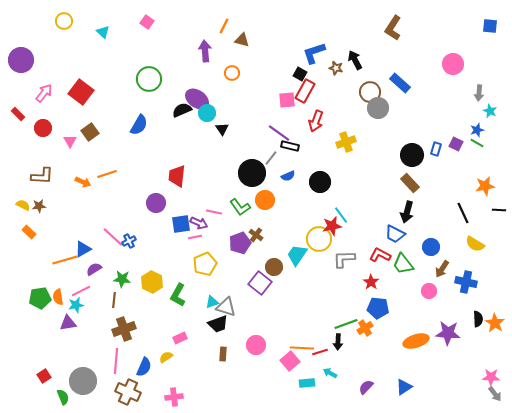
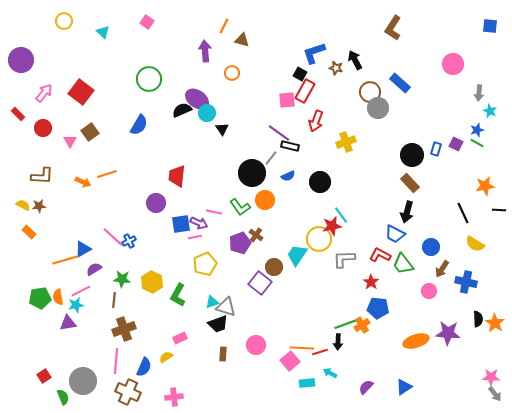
orange cross at (365, 328): moved 3 px left, 3 px up
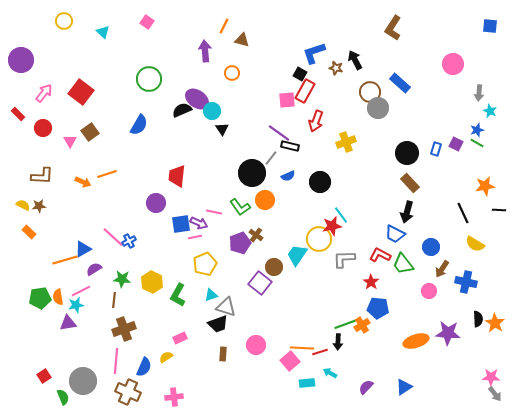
cyan circle at (207, 113): moved 5 px right, 2 px up
black circle at (412, 155): moved 5 px left, 2 px up
cyan triangle at (212, 302): moved 1 px left, 7 px up
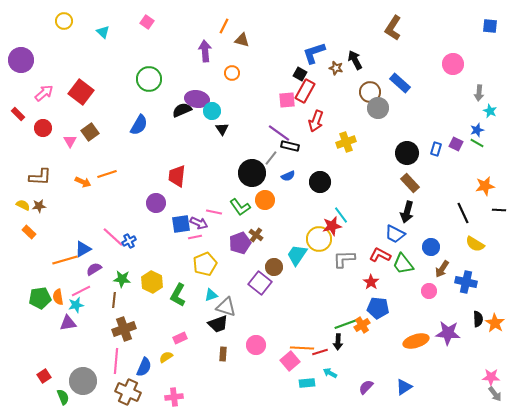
pink arrow at (44, 93): rotated 12 degrees clockwise
purple ellipse at (197, 99): rotated 25 degrees counterclockwise
brown L-shape at (42, 176): moved 2 px left, 1 px down
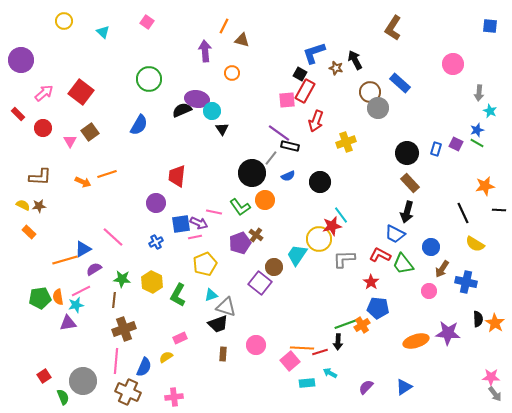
blue cross at (129, 241): moved 27 px right, 1 px down
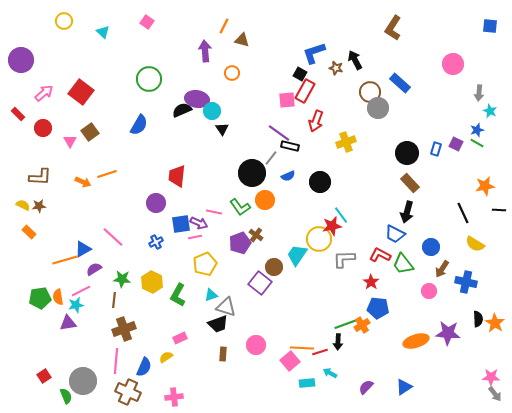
green semicircle at (63, 397): moved 3 px right, 1 px up
